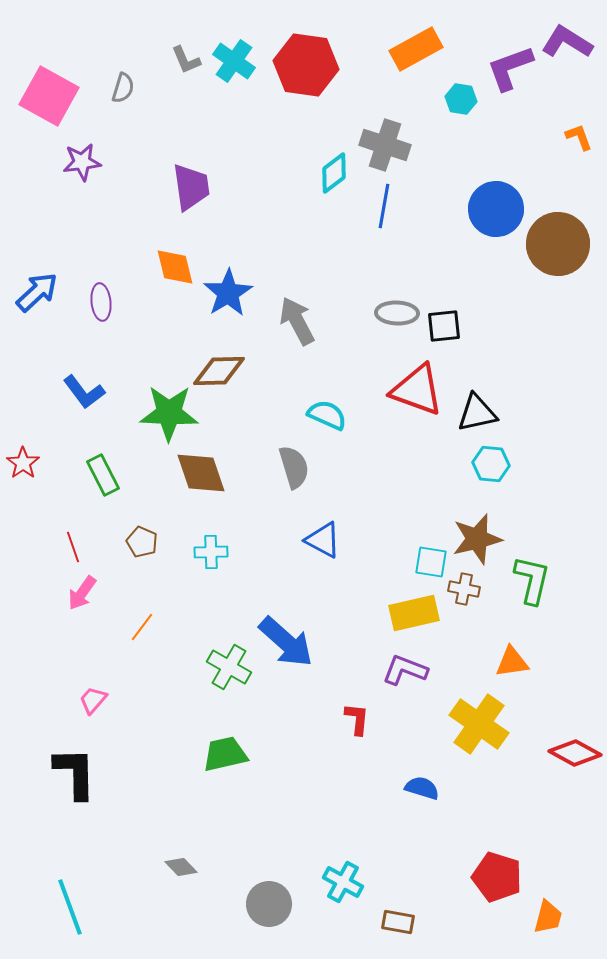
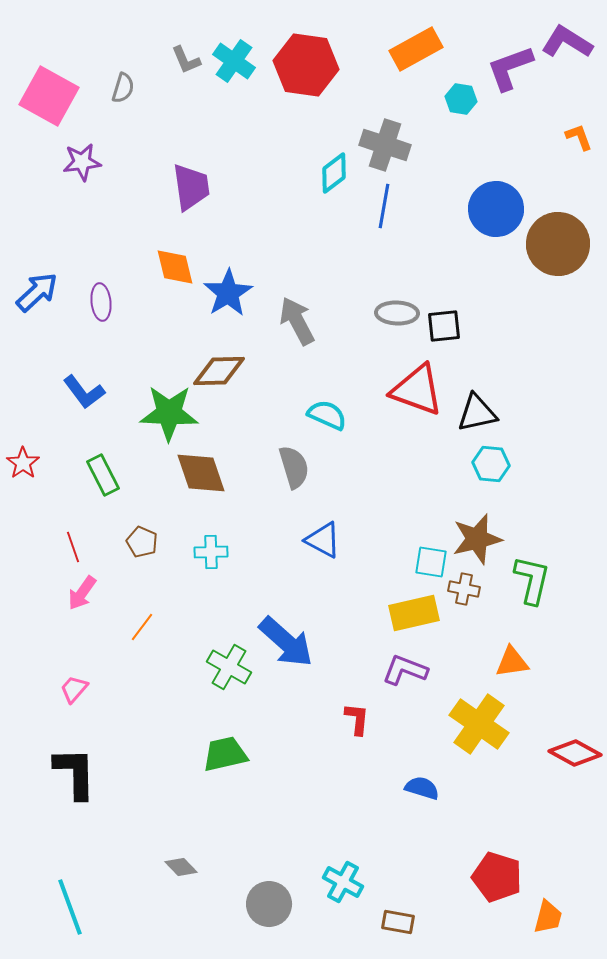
pink trapezoid at (93, 700): moved 19 px left, 11 px up
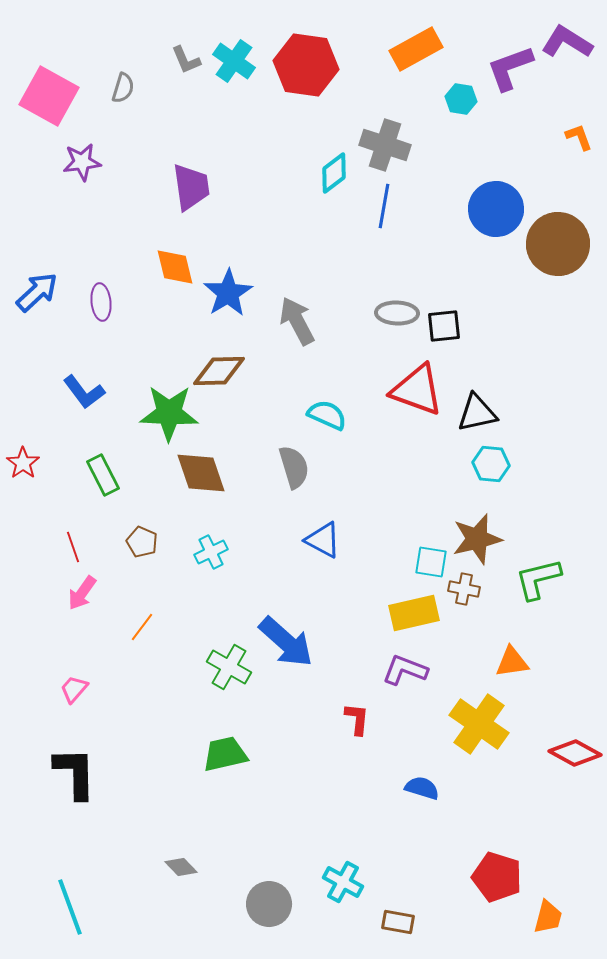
cyan cross at (211, 552): rotated 24 degrees counterclockwise
green L-shape at (532, 580): moved 6 px right, 1 px up; rotated 117 degrees counterclockwise
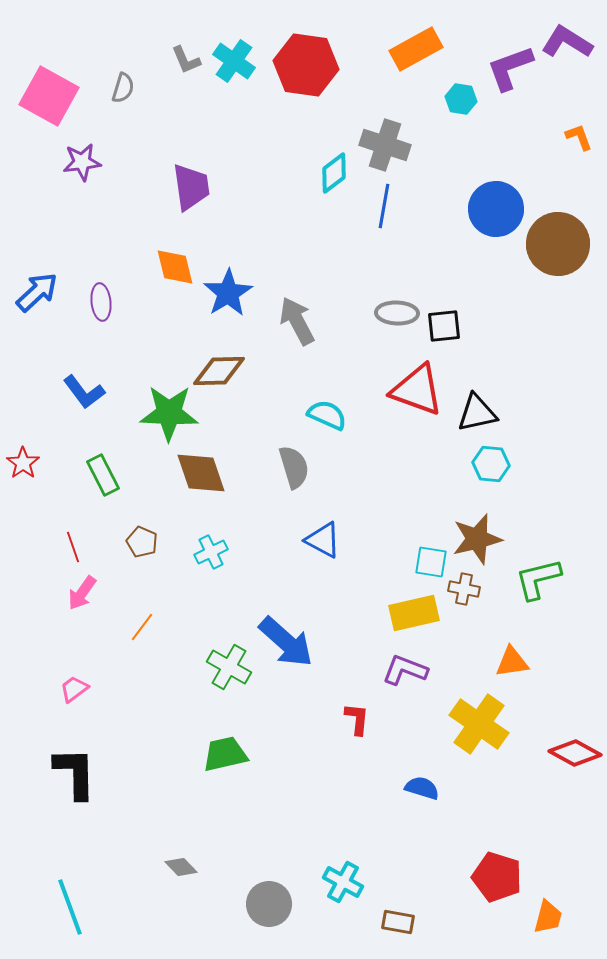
pink trapezoid at (74, 689): rotated 12 degrees clockwise
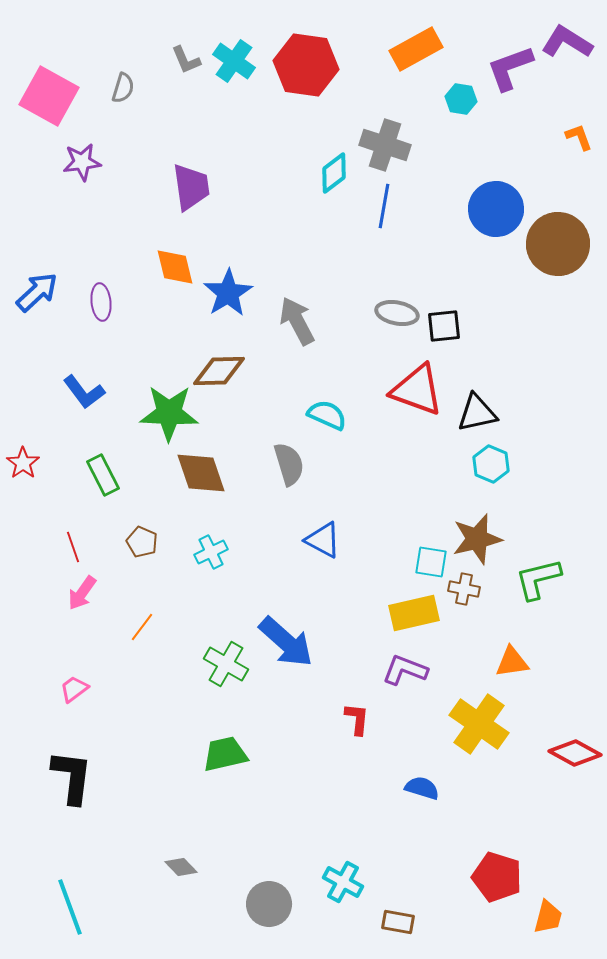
gray ellipse at (397, 313): rotated 9 degrees clockwise
cyan hexagon at (491, 464): rotated 18 degrees clockwise
gray semicircle at (294, 467): moved 5 px left, 3 px up
green cross at (229, 667): moved 3 px left, 3 px up
black L-shape at (75, 773): moved 3 px left, 4 px down; rotated 8 degrees clockwise
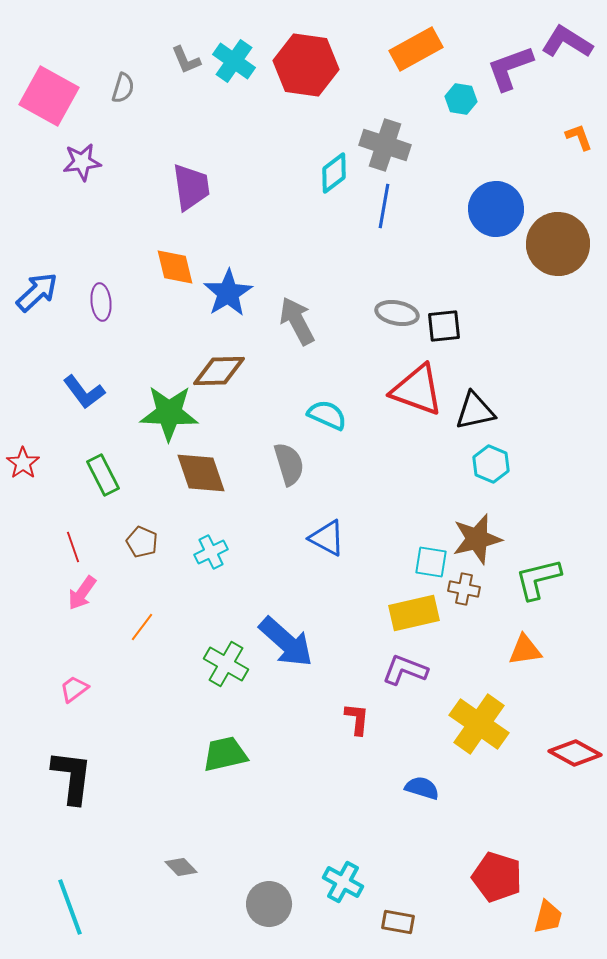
black triangle at (477, 413): moved 2 px left, 2 px up
blue triangle at (323, 540): moved 4 px right, 2 px up
orange triangle at (512, 662): moved 13 px right, 12 px up
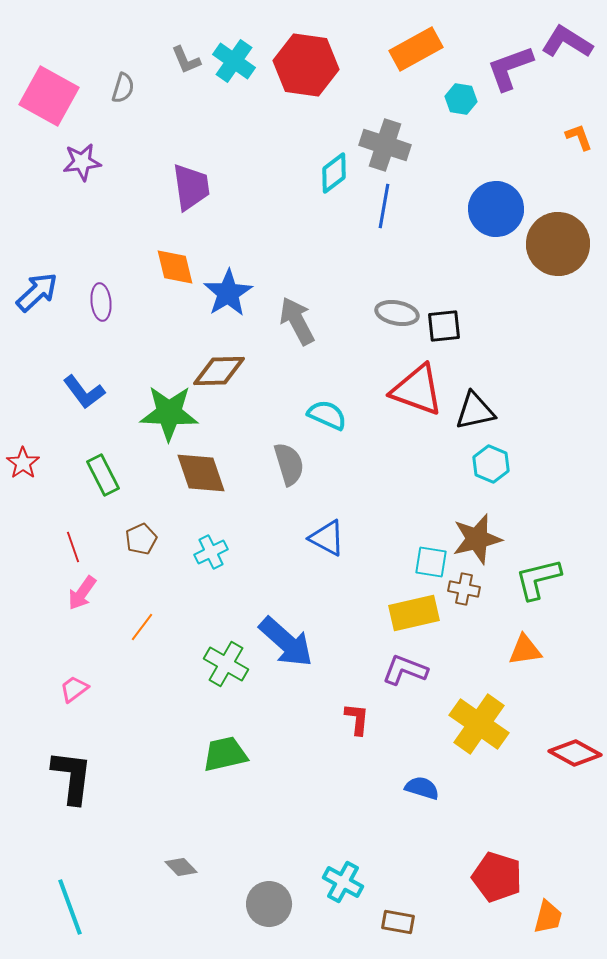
brown pentagon at (142, 542): moved 1 px left, 3 px up; rotated 24 degrees clockwise
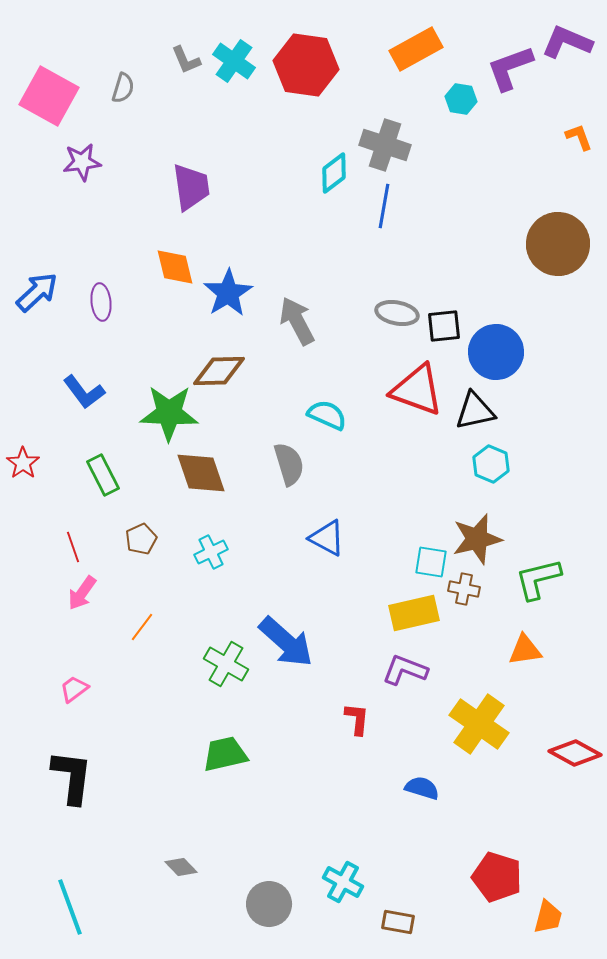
purple L-shape at (567, 42): rotated 9 degrees counterclockwise
blue circle at (496, 209): moved 143 px down
